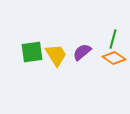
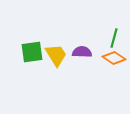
green line: moved 1 px right, 1 px up
purple semicircle: rotated 42 degrees clockwise
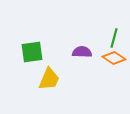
yellow trapezoid: moved 7 px left, 24 px down; rotated 55 degrees clockwise
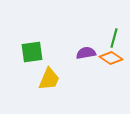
purple semicircle: moved 4 px right, 1 px down; rotated 12 degrees counterclockwise
orange diamond: moved 3 px left
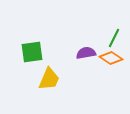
green line: rotated 12 degrees clockwise
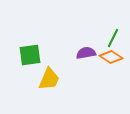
green line: moved 1 px left
green square: moved 2 px left, 3 px down
orange diamond: moved 1 px up
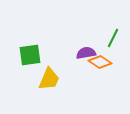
orange diamond: moved 11 px left, 5 px down
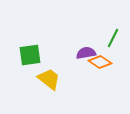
yellow trapezoid: rotated 75 degrees counterclockwise
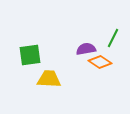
purple semicircle: moved 4 px up
yellow trapezoid: rotated 35 degrees counterclockwise
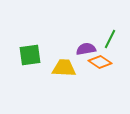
green line: moved 3 px left, 1 px down
yellow trapezoid: moved 15 px right, 11 px up
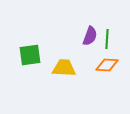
green line: moved 3 px left; rotated 24 degrees counterclockwise
purple semicircle: moved 4 px right, 13 px up; rotated 120 degrees clockwise
orange diamond: moved 7 px right, 3 px down; rotated 30 degrees counterclockwise
